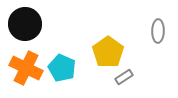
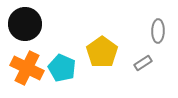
yellow pentagon: moved 6 px left
orange cross: moved 1 px right
gray rectangle: moved 19 px right, 14 px up
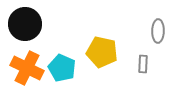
yellow pentagon: rotated 24 degrees counterclockwise
gray rectangle: moved 1 px down; rotated 54 degrees counterclockwise
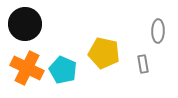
yellow pentagon: moved 2 px right, 1 px down
gray rectangle: rotated 12 degrees counterclockwise
cyan pentagon: moved 1 px right, 2 px down
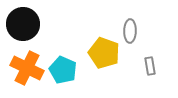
black circle: moved 2 px left
gray ellipse: moved 28 px left
yellow pentagon: rotated 8 degrees clockwise
gray rectangle: moved 7 px right, 2 px down
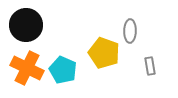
black circle: moved 3 px right, 1 px down
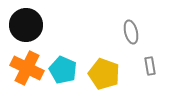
gray ellipse: moved 1 px right, 1 px down; rotated 15 degrees counterclockwise
yellow pentagon: moved 21 px down
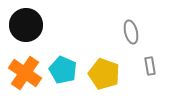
orange cross: moved 2 px left, 5 px down; rotated 8 degrees clockwise
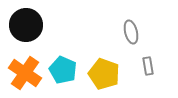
gray rectangle: moved 2 px left
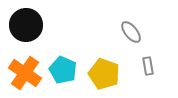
gray ellipse: rotated 25 degrees counterclockwise
